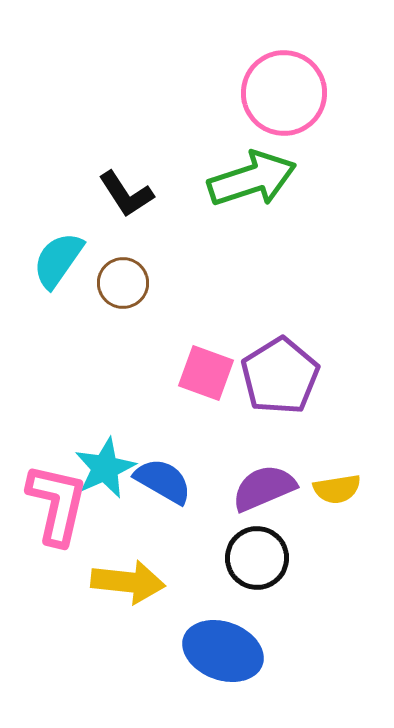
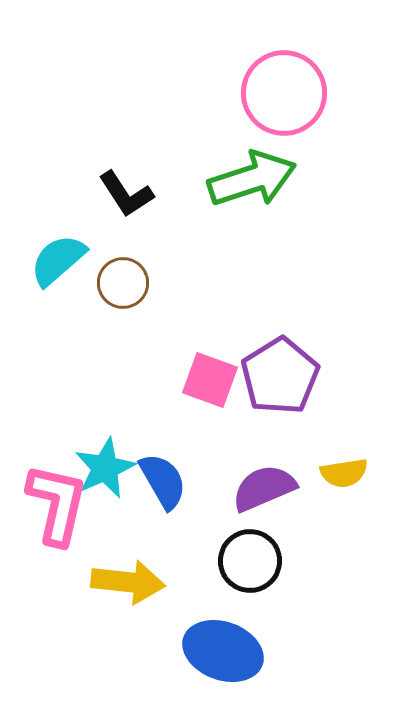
cyan semicircle: rotated 14 degrees clockwise
pink square: moved 4 px right, 7 px down
blue semicircle: rotated 30 degrees clockwise
yellow semicircle: moved 7 px right, 16 px up
black circle: moved 7 px left, 3 px down
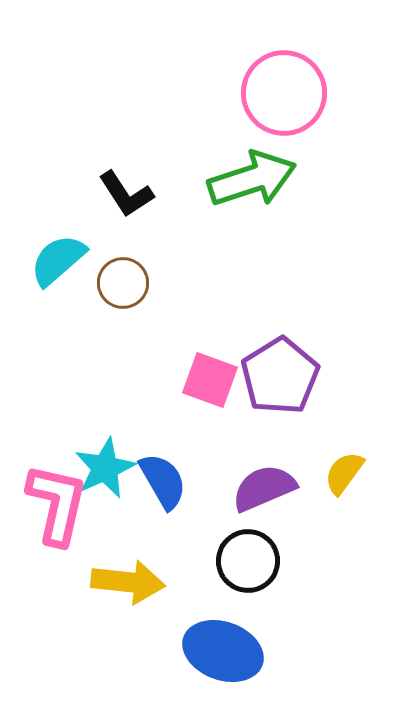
yellow semicircle: rotated 135 degrees clockwise
black circle: moved 2 px left
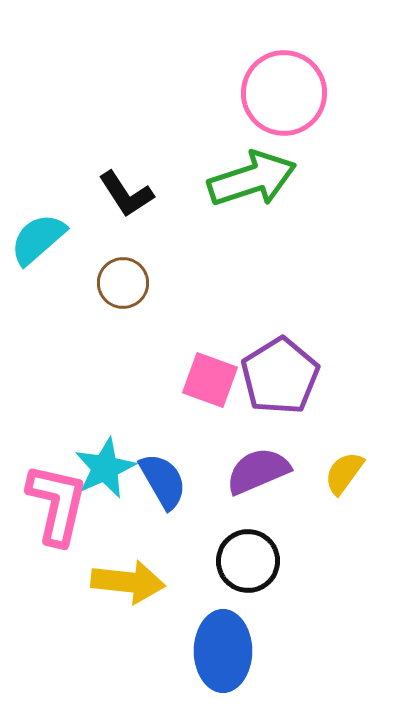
cyan semicircle: moved 20 px left, 21 px up
purple semicircle: moved 6 px left, 17 px up
blue ellipse: rotated 70 degrees clockwise
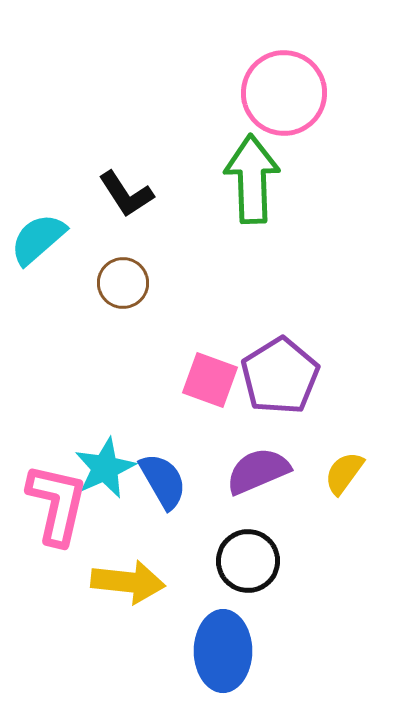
green arrow: rotated 74 degrees counterclockwise
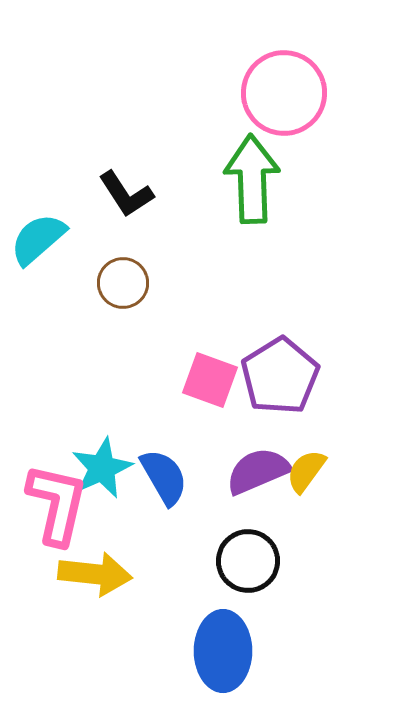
cyan star: moved 3 px left
yellow semicircle: moved 38 px left, 2 px up
blue semicircle: moved 1 px right, 4 px up
yellow arrow: moved 33 px left, 8 px up
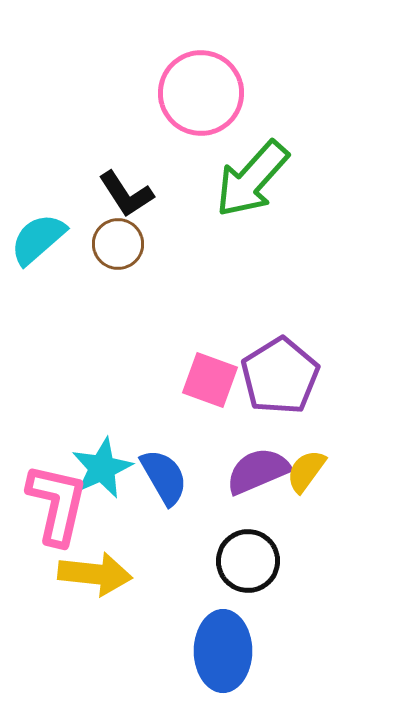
pink circle: moved 83 px left
green arrow: rotated 136 degrees counterclockwise
brown circle: moved 5 px left, 39 px up
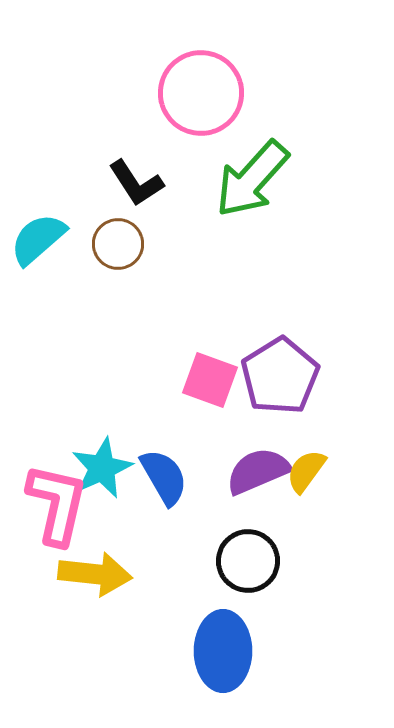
black L-shape: moved 10 px right, 11 px up
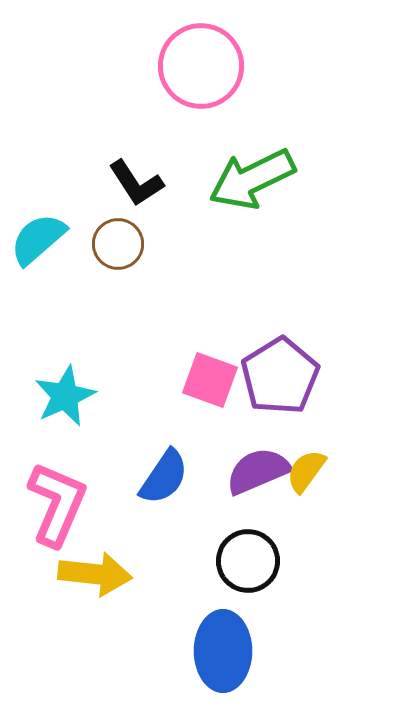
pink circle: moved 27 px up
green arrow: rotated 22 degrees clockwise
cyan star: moved 37 px left, 72 px up
blue semicircle: rotated 64 degrees clockwise
pink L-shape: rotated 10 degrees clockwise
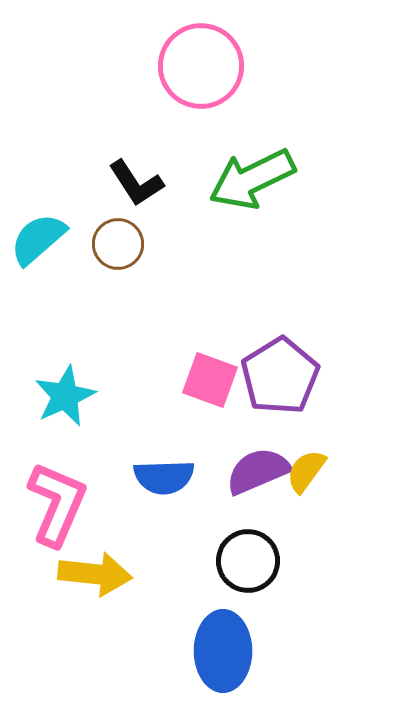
blue semicircle: rotated 54 degrees clockwise
